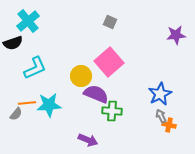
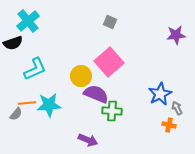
cyan L-shape: moved 1 px down
gray arrow: moved 16 px right, 8 px up
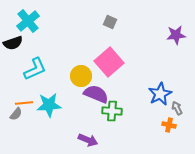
orange line: moved 3 px left
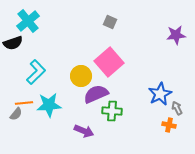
cyan L-shape: moved 1 px right, 3 px down; rotated 20 degrees counterclockwise
purple semicircle: rotated 45 degrees counterclockwise
purple arrow: moved 4 px left, 9 px up
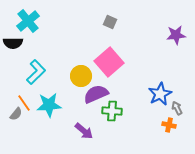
black semicircle: rotated 18 degrees clockwise
orange line: rotated 60 degrees clockwise
purple arrow: rotated 18 degrees clockwise
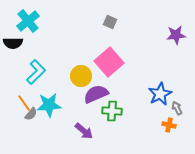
gray semicircle: moved 15 px right
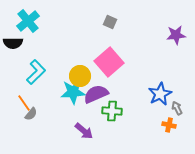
yellow circle: moved 1 px left
cyan star: moved 24 px right, 13 px up
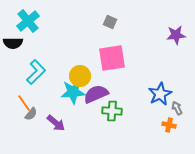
pink square: moved 3 px right, 4 px up; rotated 32 degrees clockwise
purple arrow: moved 28 px left, 8 px up
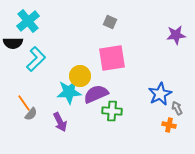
cyan L-shape: moved 13 px up
cyan star: moved 4 px left
purple arrow: moved 4 px right, 1 px up; rotated 24 degrees clockwise
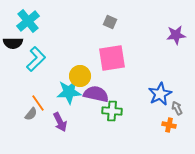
purple semicircle: rotated 35 degrees clockwise
orange line: moved 14 px right
